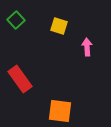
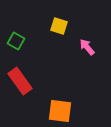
green square: moved 21 px down; rotated 18 degrees counterclockwise
pink arrow: rotated 36 degrees counterclockwise
red rectangle: moved 2 px down
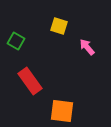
red rectangle: moved 10 px right
orange square: moved 2 px right
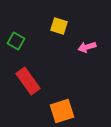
pink arrow: rotated 66 degrees counterclockwise
red rectangle: moved 2 px left
orange square: rotated 25 degrees counterclockwise
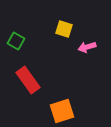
yellow square: moved 5 px right, 3 px down
red rectangle: moved 1 px up
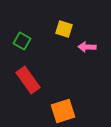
green square: moved 6 px right
pink arrow: rotated 18 degrees clockwise
orange square: moved 1 px right
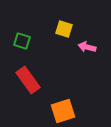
green square: rotated 12 degrees counterclockwise
pink arrow: rotated 12 degrees clockwise
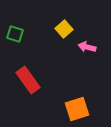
yellow square: rotated 30 degrees clockwise
green square: moved 7 px left, 7 px up
orange square: moved 14 px right, 2 px up
